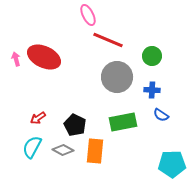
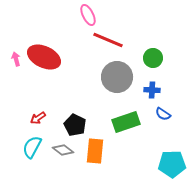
green circle: moved 1 px right, 2 px down
blue semicircle: moved 2 px right, 1 px up
green rectangle: moved 3 px right; rotated 8 degrees counterclockwise
gray diamond: rotated 10 degrees clockwise
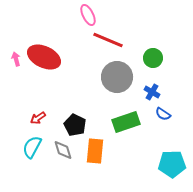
blue cross: moved 2 px down; rotated 28 degrees clockwise
gray diamond: rotated 35 degrees clockwise
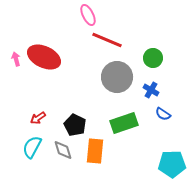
red line: moved 1 px left
blue cross: moved 1 px left, 2 px up
green rectangle: moved 2 px left, 1 px down
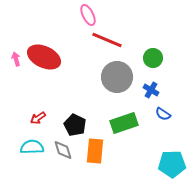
cyan semicircle: rotated 60 degrees clockwise
